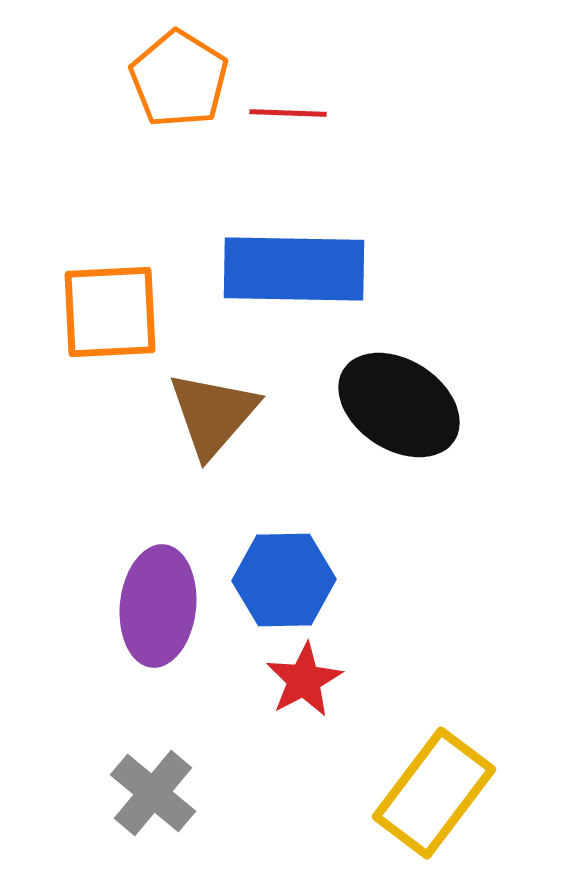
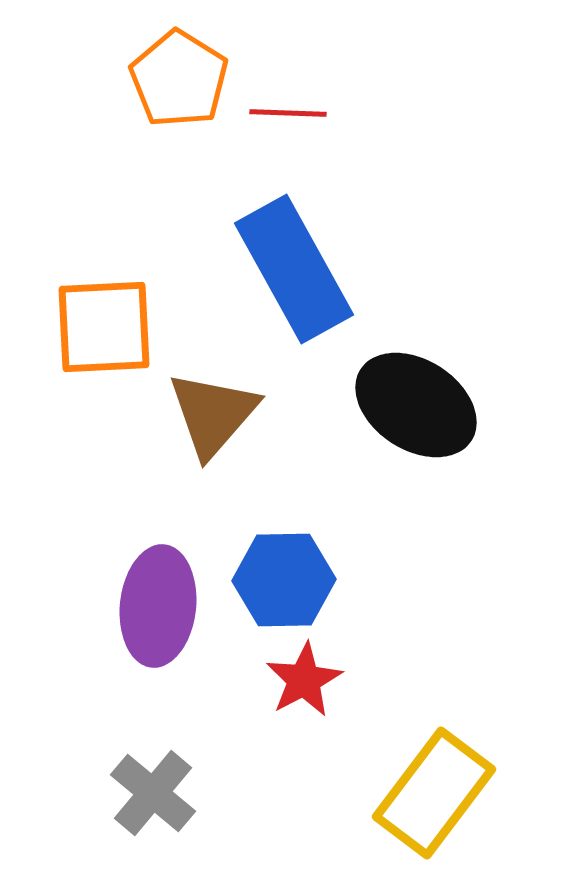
blue rectangle: rotated 60 degrees clockwise
orange square: moved 6 px left, 15 px down
black ellipse: moved 17 px right
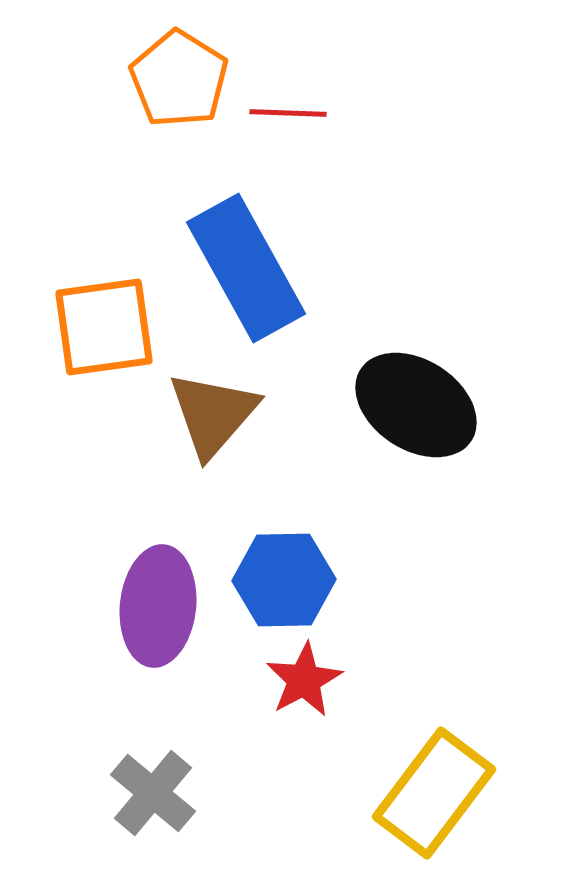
blue rectangle: moved 48 px left, 1 px up
orange square: rotated 5 degrees counterclockwise
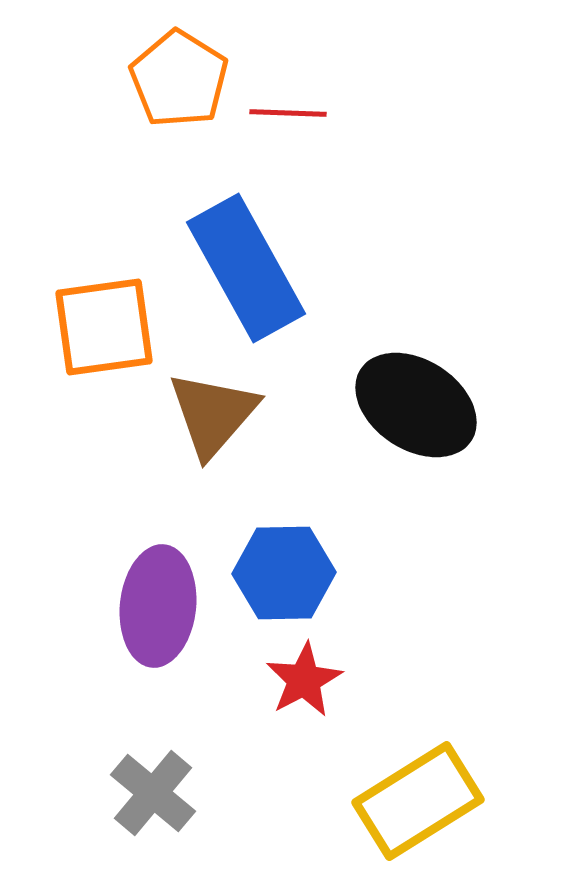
blue hexagon: moved 7 px up
yellow rectangle: moved 16 px left, 8 px down; rotated 21 degrees clockwise
